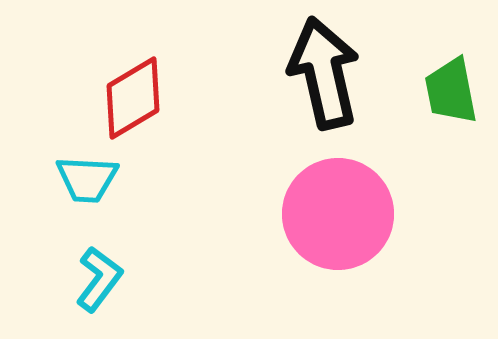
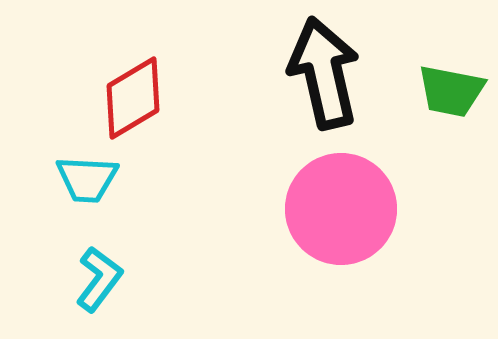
green trapezoid: rotated 68 degrees counterclockwise
pink circle: moved 3 px right, 5 px up
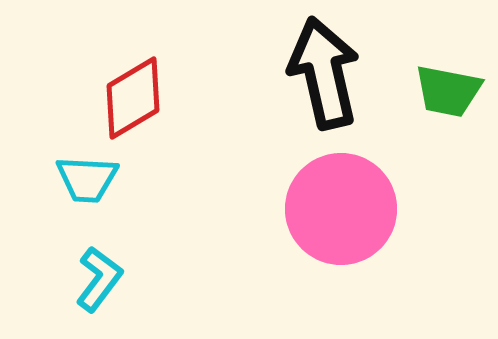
green trapezoid: moved 3 px left
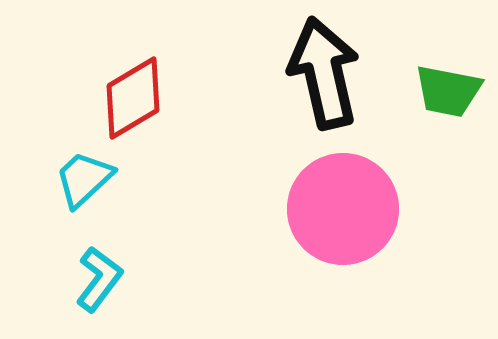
cyan trapezoid: moved 3 px left; rotated 134 degrees clockwise
pink circle: moved 2 px right
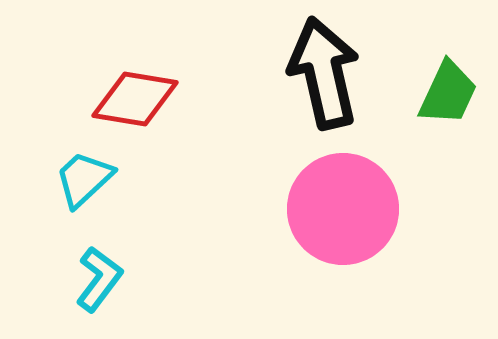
green trapezoid: moved 2 px down; rotated 76 degrees counterclockwise
red diamond: moved 2 px right, 1 px down; rotated 40 degrees clockwise
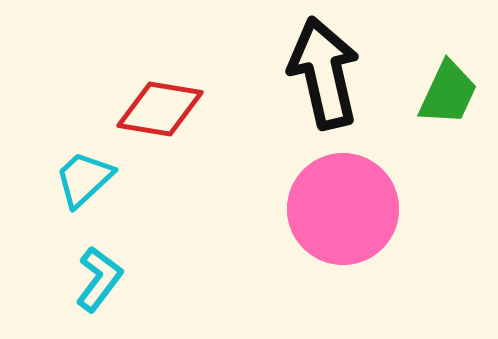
red diamond: moved 25 px right, 10 px down
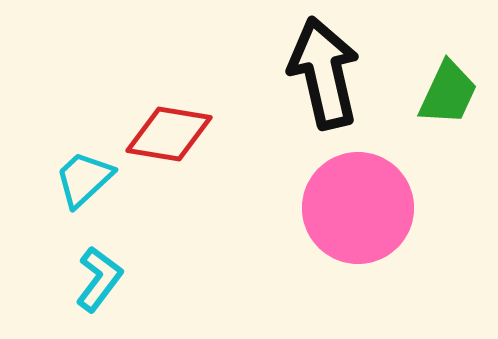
red diamond: moved 9 px right, 25 px down
pink circle: moved 15 px right, 1 px up
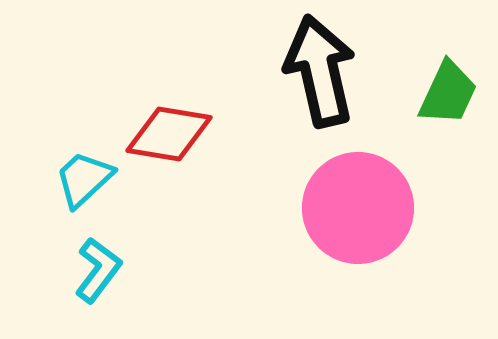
black arrow: moved 4 px left, 2 px up
cyan L-shape: moved 1 px left, 9 px up
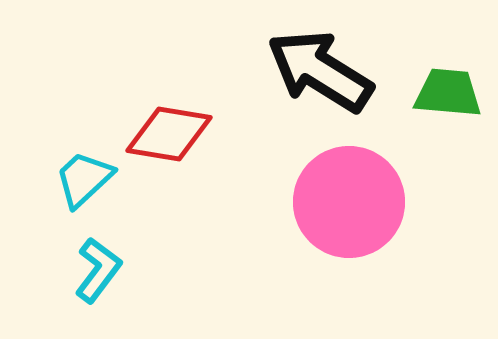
black arrow: rotated 45 degrees counterclockwise
green trapezoid: rotated 110 degrees counterclockwise
pink circle: moved 9 px left, 6 px up
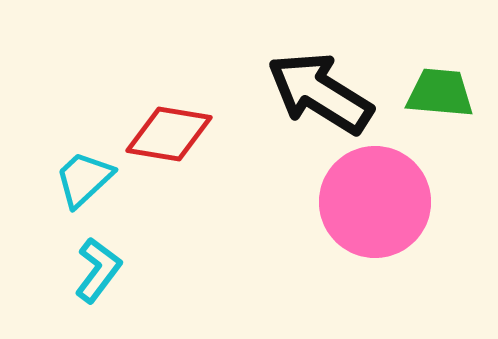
black arrow: moved 22 px down
green trapezoid: moved 8 px left
pink circle: moved 26 px right
